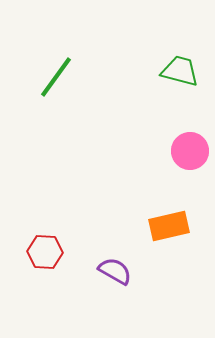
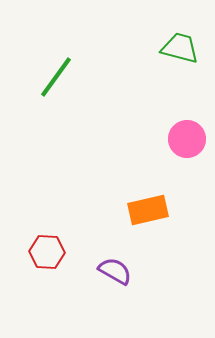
green trapezoid: moved 23 px up
pink circle: moved 3 px left, 12 px up
orange rectangle: moved 21 px left, 16 px up
red hexagon: moved 2 px right
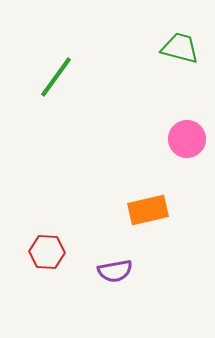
purple semicircle: rotated 140 degrees clockwise
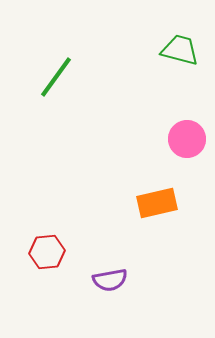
green trapezoid: moved 2 px down
orange rectangle: moved 9 px right, 7 px up
red hexagon: rotated 8 degrees counterclockwise
purple semicircle: moved 5 px left, 9 px down
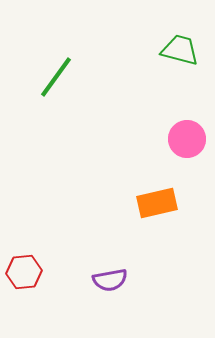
red hexagon: moved 23 px left, 20 px down
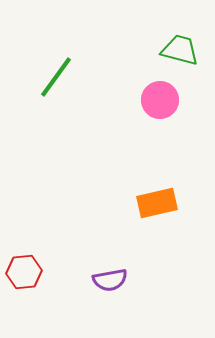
pink circle: moved 27 px left, 39 px up
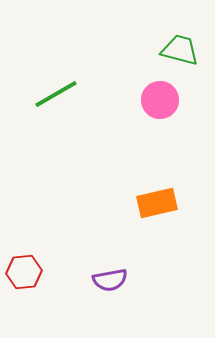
green line: moved 17 px down; rotated 24 degrees clockwise
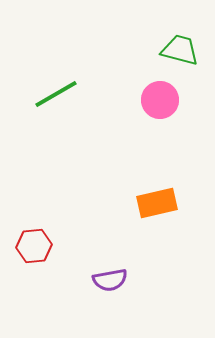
red hexagon: moved 10 px right, 26 px up
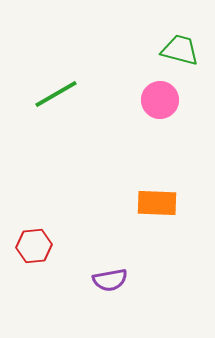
orange rectangle: rotated 15 degrees clockwise
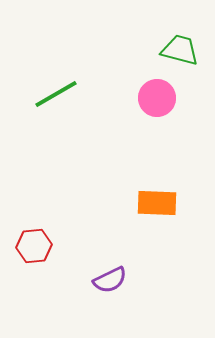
pink circle: moved 3 px left, 2 px up
purple semicircle: rotated 16 degrees counterclockwise
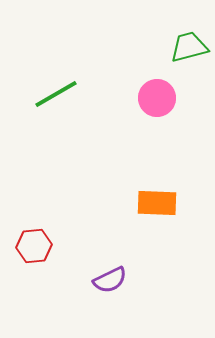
green trapezoid: moved 9 px right, 3 px up; rotated 30 degrees counterclockwise
